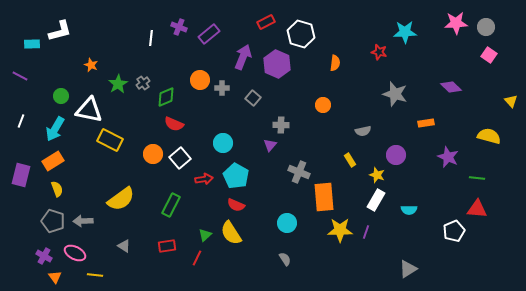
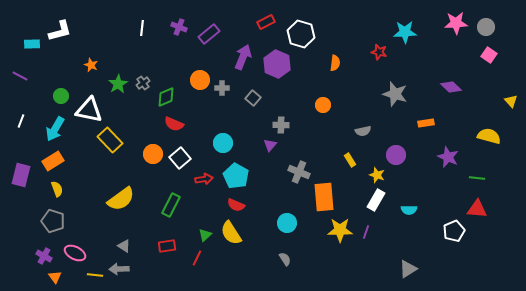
white line at (151, 38): moved 9 px left, 10 px up
yellow rectangle at (110, 140): rotated 20 degrees clockwise
gray arrow at (83, 221): moved 36 px right, 48 px down
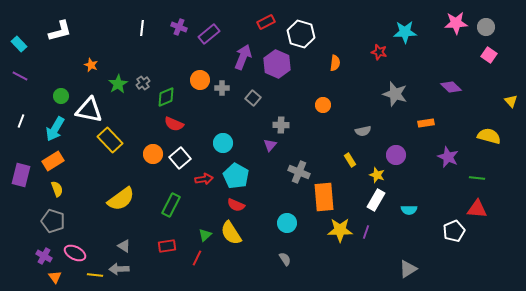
cyan rectangle at (32, 44): moved 13 px left; rotated 49 degrees clockwise
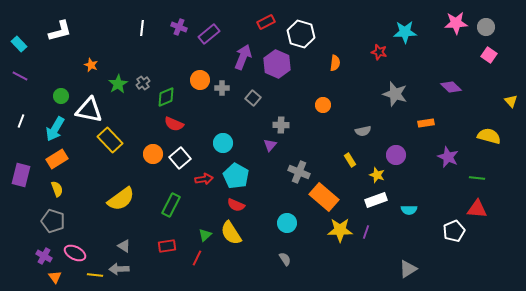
orange rectangle at (53, 161): moved 4 px right, 2 px up
orange rectangle at (324, 197): rotated 44 degrees counterclockwise
white rectangle at (376, 200): rotated 40 degrees clockwise
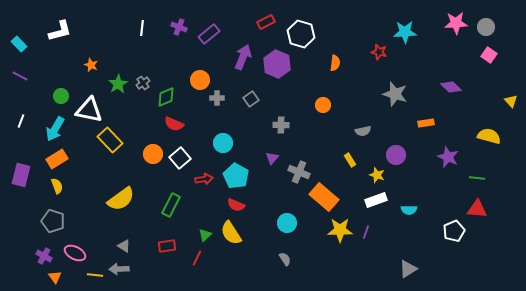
gray cross at (222, 88): moved 5 px left, 10 px down
gray square at (253, 98): moved 2 px left, 1 px down; rotated 14 degrees clockwise
purple triangle at (270, 145): moved 2 px right, 13 px down
yellow semicircle at (57, 189): moved 3 px up
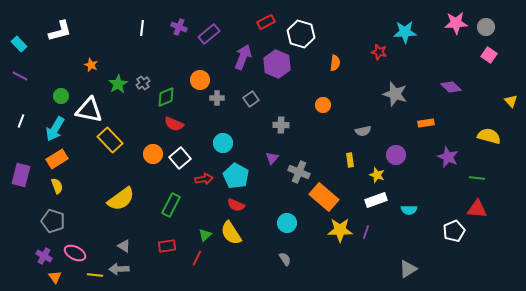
yellow rectangle at (350, 160): rotated 24 degrees clockwise
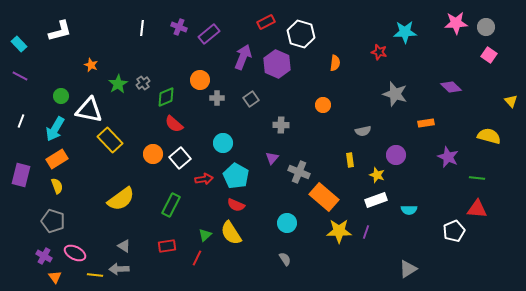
red semicircle at (174, 124): rotated 18 degrees clockwise
yellow star at (340, 230): moved 1 px left, 1 px down
